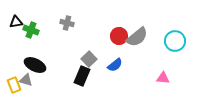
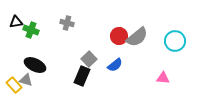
yellow rectangle: rotated 21 degrees counterclockwise
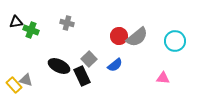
black ellipse: moved 24 px right, 1 px down
black rectangle: rotated 48 degrees counterclockwise
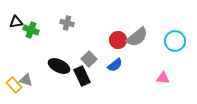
red circle: moved 1 px left, 4 px down
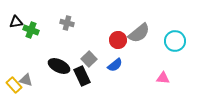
gray semicircle: moved 2 px right, 4 px up
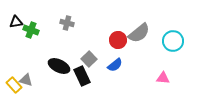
cyan circle: moved 2 px left
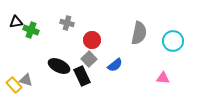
gray semicircle: rotated 40 degrees counterclockwise
red circle: moved 26 px left
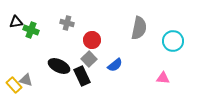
gray semicircle: moved 5 px up
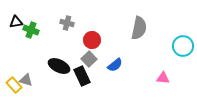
cyan circle: moved 10 px right, 5 px down
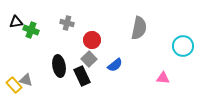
black ellipse: rotated 55 degrees clockwise
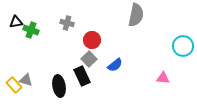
gray semicircle: moved 3 px left, 13 px up
black ellipse: moved 20 px down
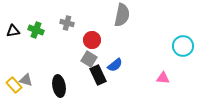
gray semicircle: moved 14 px left
black triangle: moved 3 px left, 9 px down
green cross: moved 5 px right
gray square: rotated 14 degrees counterclockwise
black rectangle: moved 16 px right, 1 px up
